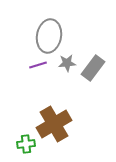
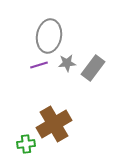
purple line: moved 1 px right
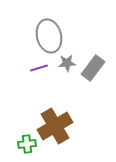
gray ellipse: rotated 24 degrees counterclockwise
purple line: moved 3 px down
brown cross: moved 1 px right, 2 px down
green cross: moved 1 px right
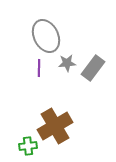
gray ellipse: moved 3 px left; rotated 12 degrees counterclockwise
purple line: rotated 72 degrees counterclockwise
green cross: moved 1 px right, 2 px down
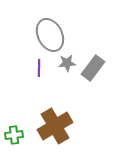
gray ellipse: moved 4 px right, 1 px up
green cross: moved 14 px left, 11 px up
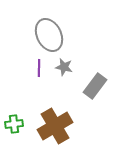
gray ellipse: moved 1 px left
gray star: moved 3 px left, 4 px down; rotated 18 degrees clockwise
gray rectangle: moved 2 px right, 18 px down
green cross: moved 11 px up
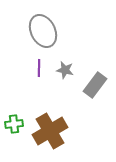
gray ellipse: moved 6 px left, 4 px up
gray star: moved 1 px right, 3 px down
gray rectangle: moved 1 px up
brown cross: moved 5 px left, 5 px down
